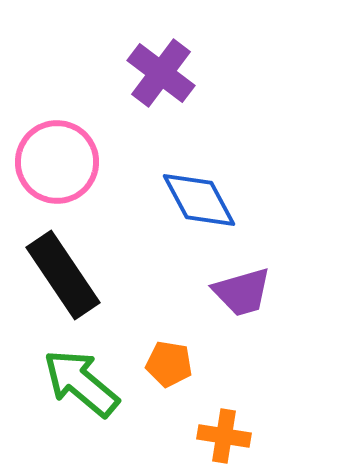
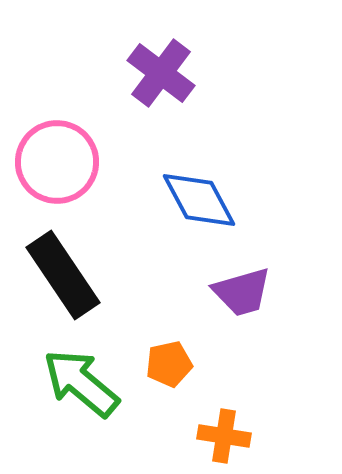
orange pentagon: rotated 21 degrees counterclockwise
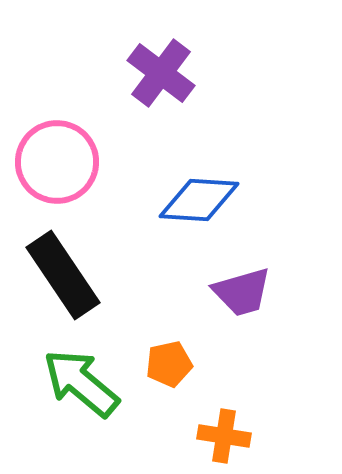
blue diamond: rotated 58 degrees counterclockwise
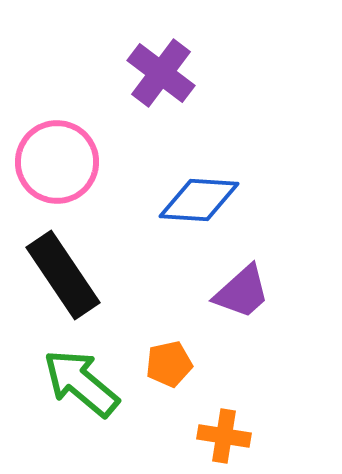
purple trapezoid: rotated 26 degrees counterclockwise
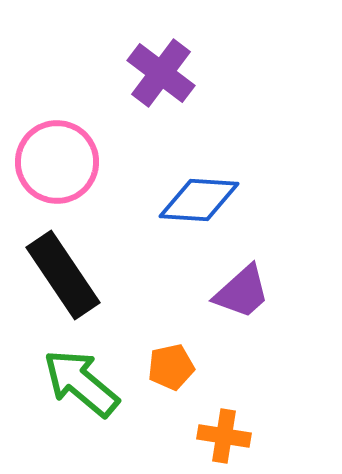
orange pentagon: moved 2 px right, 3 px down
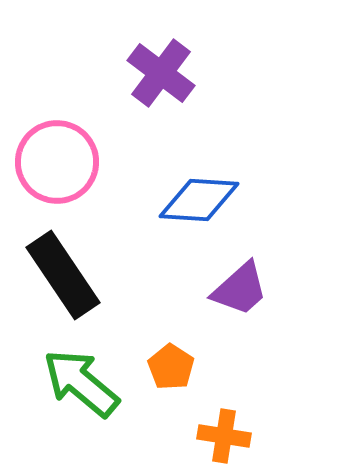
purple trapezoid: moved 2 px left, 3 px up
orange pentagon: rotated 27 degrees counterclockwise
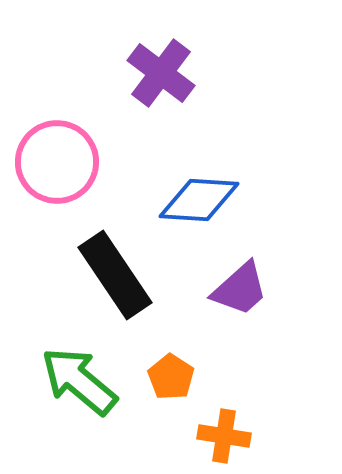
black rectangle: moved 52 px right
orange pentagon: moved 10 px down
green arrow: moved 2 px left, 2 px up
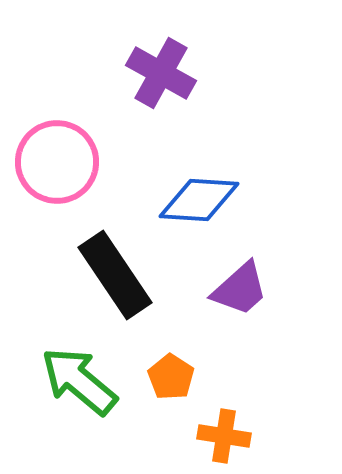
purple cross: rotated 8 degrees counterclockwise
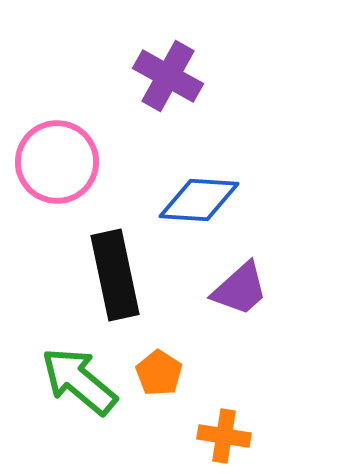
purple cross: moved 7 px right, 3 px down
black rectangle: rotated 22 degrees clockwise
orange pentagon: moved 12 px left, 4 px up
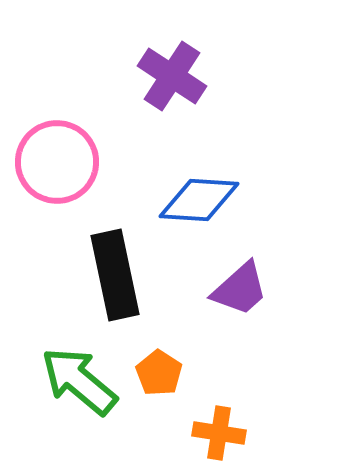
purple cross: moved 4 px right; rotated 4 degrees clockwise
orange cross: moved 5 px left, 3 px up
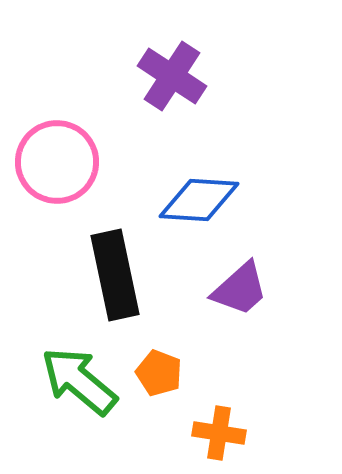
orange pentagon: rotated 12 degrees counterclockwise
